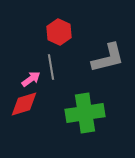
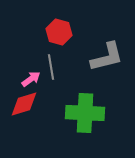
red hexagon: rotated 10 degrees counterclockwise
gray L-shape: moved 1 px left, 1 px up
green cross: rotated 12 degrees clockwise
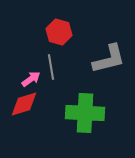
gray L-shape: moved 2 px right, 2 px down
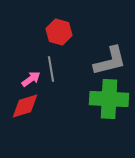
gray L-shape: moved 1 px right, 2 px down
gray line: moved 2 px down
red diamond: moved 1 px right, 2 px down
green cross: moved 24 px right, 14 px up
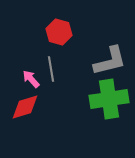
pink arrow: rotated 96 degrees counterclockwise
green cross: rotated 12 degrees counterclockwise
red diamond: moved 1 px down
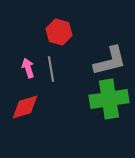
pink arrow: moved 3 px left, 11 px up; rotated 24 degrees clockwise
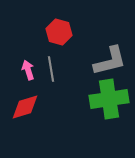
pink arrow: moved 2 px down
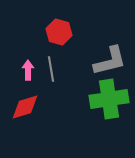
pink arrow: rotated 18 degrees clockwise
